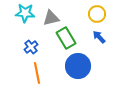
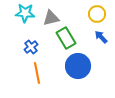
blue arrow: moved 2 px right
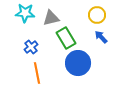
yellow circle: moved 1 px down
blue circle: moved 3 px up
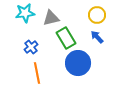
cyan star: rotated 12 degrees counterclockwise
blue arrow: moved 4 px left
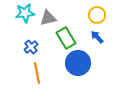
gray triangle: moved 3 px left
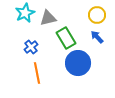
cyan star: rotated 18 degrees counterclockwise
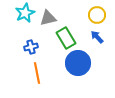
blue cross: rotated 24 degrees clockwise
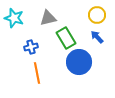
cyan star: moved 11 px left, 5 px down; rotated 30 degrees counterclockwise
blue circle: moved 1 px right, 1 px up
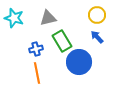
green rectangle: moved 4 px left, 3 px down
blue cross: moved 5 px right, 2 px down
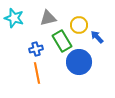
yellow circle: moved 18 px left, 10 px down
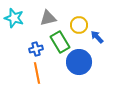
green rectangle: moved 2 px left, 1 px down
